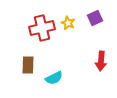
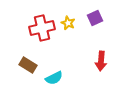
brown rectangle: rotated 60 degrees counterclockwise
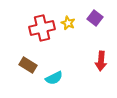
purple square: rotated 28 degrees counterclockwise
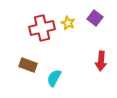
brown rectangle: rotated 12 degrees counterclockwise
cyan semicircle: rotated 144 degrees clockwise
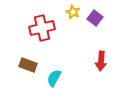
yellow star: moved 5 px right, 11 px up
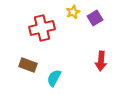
yellow star: rotated 24 degrees clockwise
purple square: rotated 21 degrees clockwise
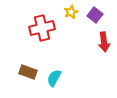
yellow star: moved 2 px left
purple square: moved 3 px up; rotated 21 degrees counterclockwise
red arrow: moved 3 px right, 19 px up; rotated 12 degrees counterclockwise
brown rectangle: moved 7 px down
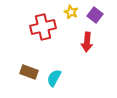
yellow star: rotated 24 degrees counterclockwise
red cross: moved 1 px right, 1 px up
red arrow: moved 17 px left; rotated 12 degrees clockwise
brown rectangle: moved 1 px right
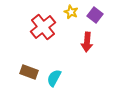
red cross: rotated 25 degrees counterclockwise
